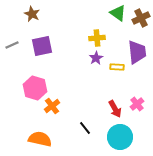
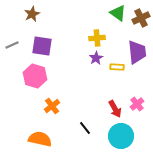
brown star: rotated 21 degrees clockwise
purple square: rotated 20 degrees clockwise
pink hexagon: moved 12 px up
cyan circle: moved 1 px right, 1 px up
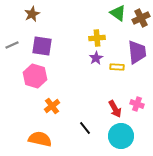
pink cross: rotated 32 degrees counterclockwise
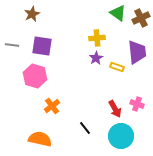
gray line: rotated 32 degrees clockwise
yellow rectangle: rotated 16 degrees clockwise
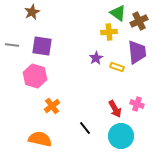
brown star: moved 2 px up
brown cross: moved 2 px left, 3 px down
yellow cross: moved 12 px right, 6 px up
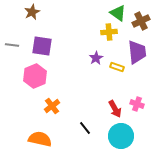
brown cross: moved 2 px right
pink hexagon: rotated 20 degrees clockwise
